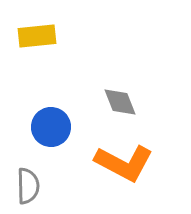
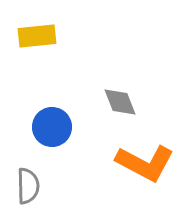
blue circle: moved 1 px right
orange L-shape: moved 21 px right
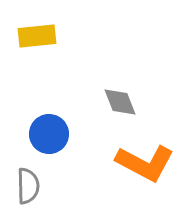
blue circle: moved 3 px left, 7 px down
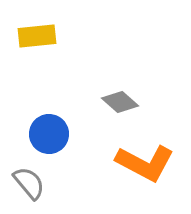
gray diamond: rotated 27 degrees counterclockwise
gray semicircle: moved 1 px right, 3 px up; rotated 39 degrees counterclockwise
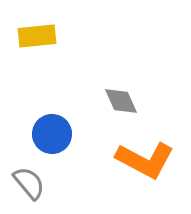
gray diamond: moved 1 px right, 1 px up; rotated 24 degrees clockwise
blue circle: moved 3 px right
orange L-shape: moved 3 px up
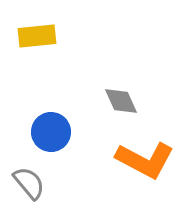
blue circle: moved 1 px left, 2 px up
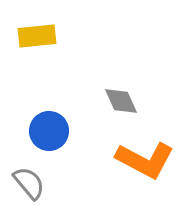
blue circle: moved 2 px left, 1 px up
